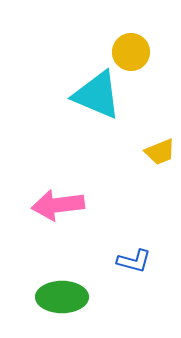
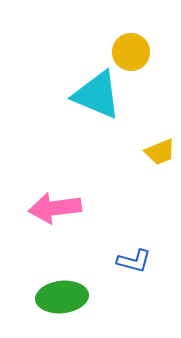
pink arrow: moved 3 px left, 3 px down
green ellipse: rotated 6 degrees counterclockwise
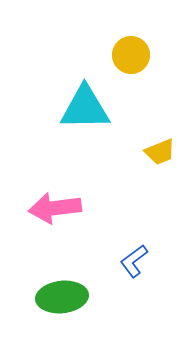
yellow circle: moved 3 px down
cyan triangle: moved 12 px left, 13 px down; rotated 24 degrees counterclockwise
blue L-shape: rotated 128 degrees clockwise
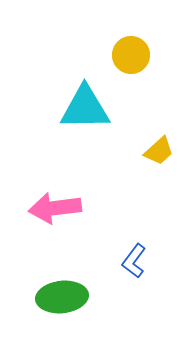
yellow trapezoid: moved 1 px left, 1 px up; rotated 20 degrees counterclockwise
blue L-shape: rotated 16 degrees counterclockwise
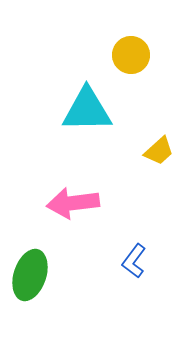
cyan triangle: moved 2 px right, 2 px down
pink arrow: moved 18 px right, 5 px up
green ellipse: moved 32 px left, 22 px up; rotated 66 degrees counterclockwise
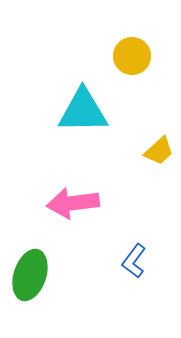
yellow circle: moved 1 px right, 1 px down
cyan triangle: moved 4 px left, 1 px down
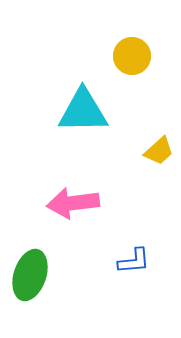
blue L-shape: rotated 132 degrees counterclockwise
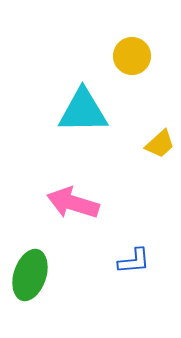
yellow trapezoid: moved 1 px right, 7 px up
pink arrow: rotated 24 degrees clockwise
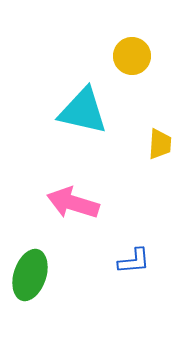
cyan triangle: rotated 14 degrees clockwise
yellow trapezoid: rotated 44 degrees counterclockwise
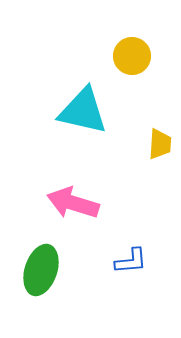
blue L-shape: moved 3 px left
green ellipse: moved 11 px right, 5 px up
